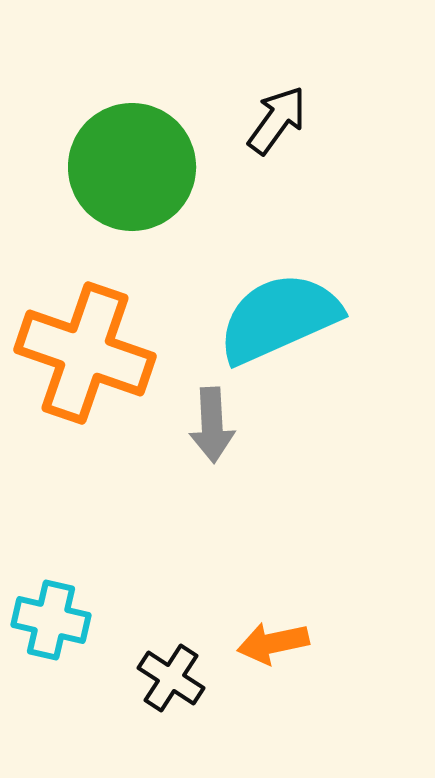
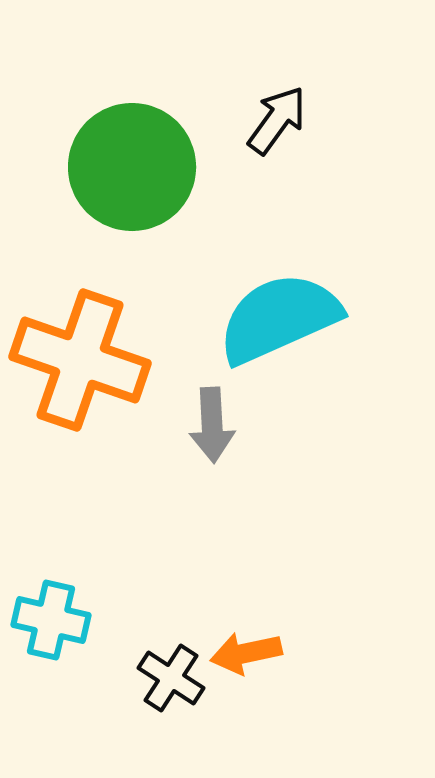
orange cross: moved 5 px left, 7 px down
orange arrow: moved 27 px left, 10 px down
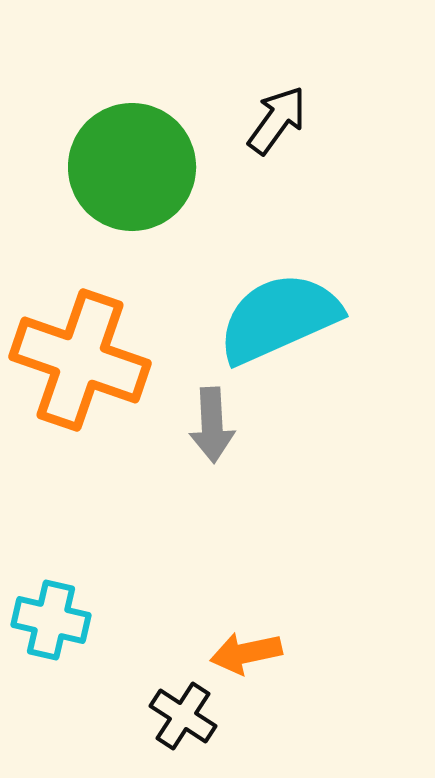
black cross: moved 12 px right, 38 px down
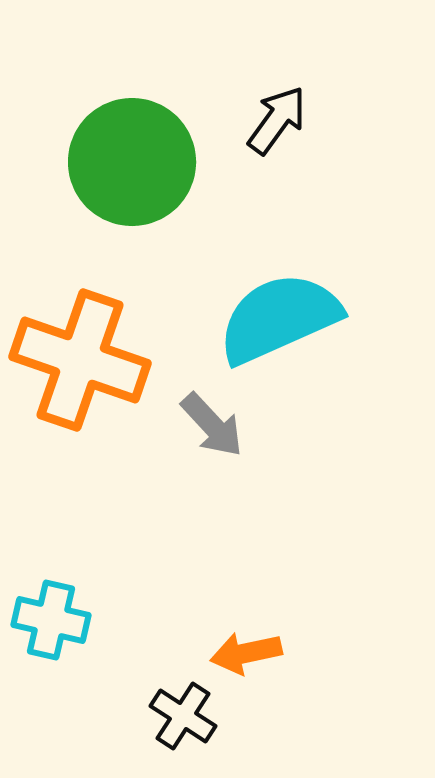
green circle: moved 5 px up
gray arrow: rotated 40 degrees counterclockwise
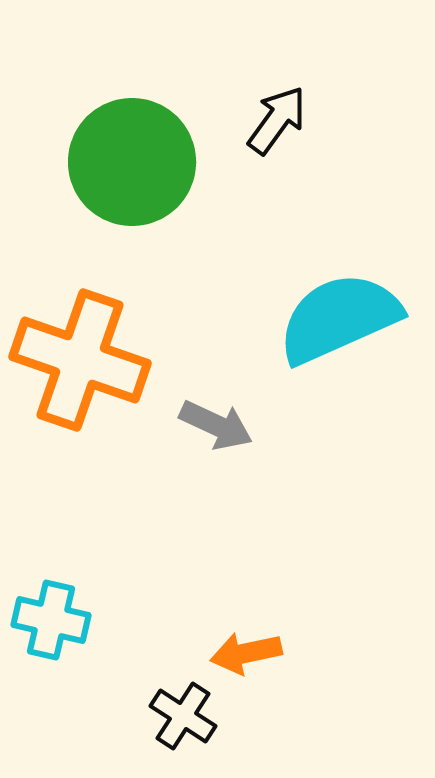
cyan semicircle: moved 60 px right
gray arrow: moved 4 px right; rotated 22 degrees counterclockwise
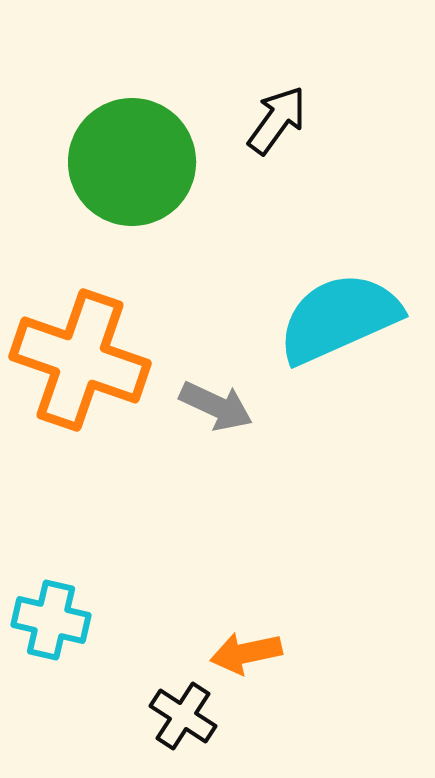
gray arrow: moved 19 px up
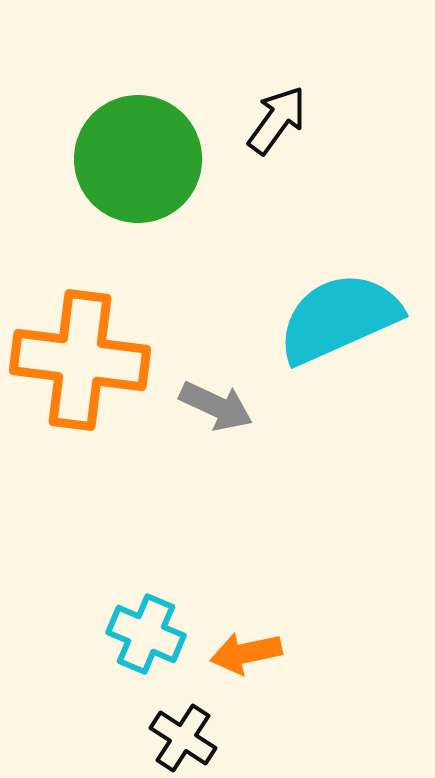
green circle: moved 6 px right, 3 px up
orange cross: rotated 12 degrees counterclockwise
cyan cross: moved 95 px right, 14 px down; rotated 10 degrees clockwise
black cross: moved 22 px down
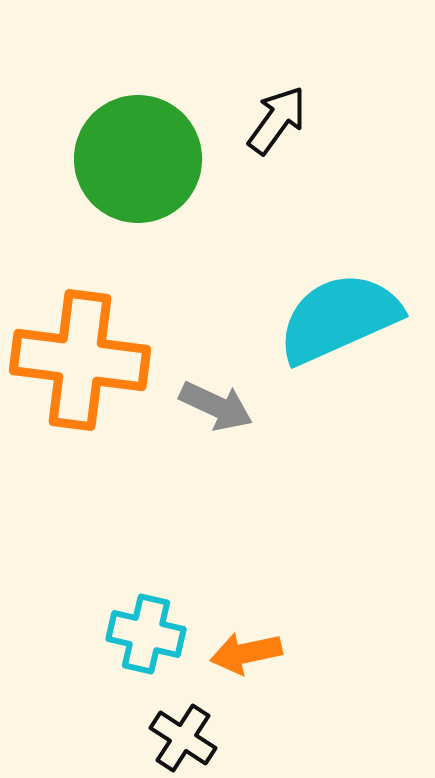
cyan cross: rotated 10 degrees counterclockwise
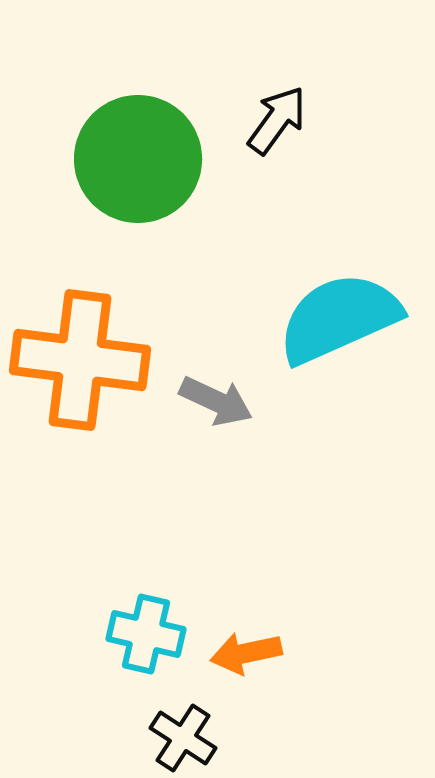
gray arrow: moved 5 px up
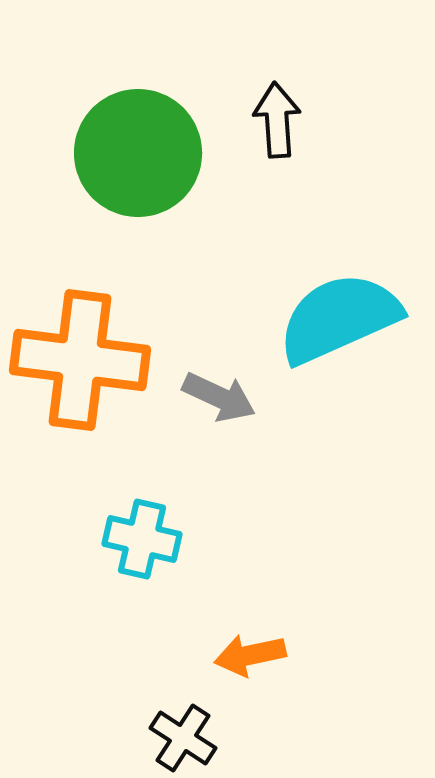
black arrow: rotated 40 degrees counterclockwise
green circle: moved 6 px up
gray arrow: moved 3 px right, 4 px up
cyan cross: moved 4 px left, 95 px up
orange arrow: moved 4 px right, 2 px down
